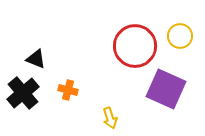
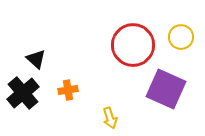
yellow circle: moved 1 px right, 1 px down
red circle: moved 2 px left, 1 px up
black triangle: rotated 20 degrees clockwise
orange cross: rotated 24 degrees counterclockwise
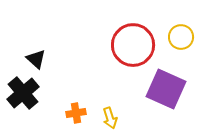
orange cross: moved 8 px right, 23 px down
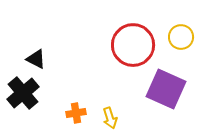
black triangle: rotated 15 degrees counterclockwise
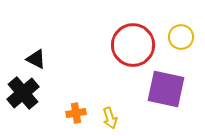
purple square: rotated 12 degrees counterclockwise
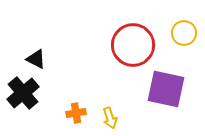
yellow circle: moved 3 px right, 4 px up
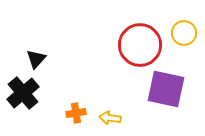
red circle: moved 7 px right
black triangle: rotated 45 degrees clockwise
yellow arrow: rotated 115 degrees clockwise
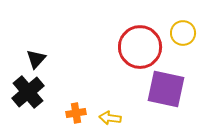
yellow circle: moved 1 px left
red circle: moved 2 px down
black cross: moved 5 px right, 1 px up
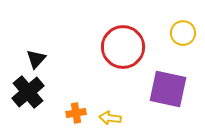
red circle: moved 17 px left
purple square: moved 2 px right
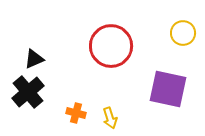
red circle: moved 12 px left, 1 px up
black triangle: moved 2 px left; rotated 25 degrees clockwise
orange cross: rotated 24 degrees clockwise
yellow arrow: rotated 115 degrees counterclockwise
